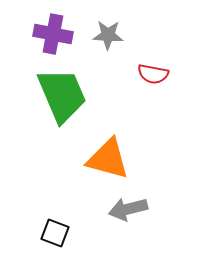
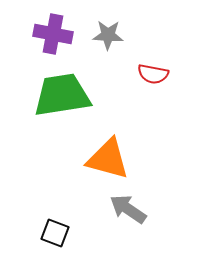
green trapezoid: rotated 76 degrees counterclockwise
gray arrow: rotated 48 degrees clockwise
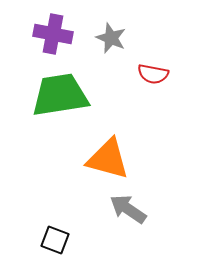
gray star: moved 3 px right, 3 px down; rotated 20 degrees clockwise
green trapezoid: moved 2 px left
black square: moved 7 px down
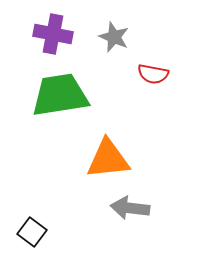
gray star: moved 3 px right, 1 px up
orange triangle: rotated 21 degrees counterclockwise
gray arrow: moved 2 px right, 1 px up; rotated 27 degrees counterclockwise
black square: moved 23 px left, 8 px up; rotated 16 degrees clockwise
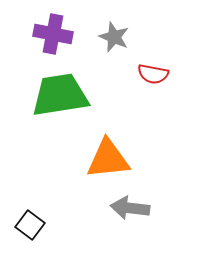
black square: moved 2 px left, 7 px up
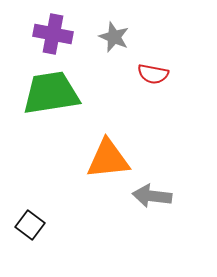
green trapezoid: moved 9 px left, 2 px up
gray arrow: moved 22 px right, 12 px up
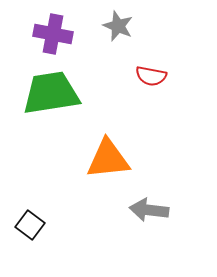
gray star: moved 4 px right, 11 px up
red semicircle: moved 2 px left, 2 px down
gray arrow: moved 3 px left, 14 px down
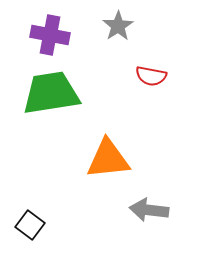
gray star: rotated 16 degrees clockwise
purple cross: moved 3 px left, 1 px down
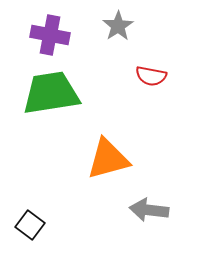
orange triangle: rotated 9 degrees counterclockwise
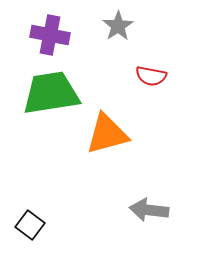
orange triangle: moved 1 px left, 25 px up
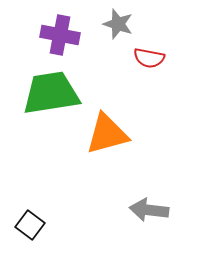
gray star: moved 2 px up; rotated 20 degrees counterclockwise
purple cross: moved 10 px right
red semicircle: moved 2 px left, 18 px up
